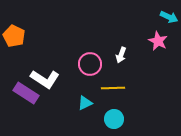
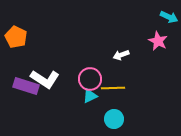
orange pentagon: moved 2 px right, 1 px down
white arrow: rotated 49 degrees clockwise
pink circle: moved 15 px down
purple rectangle: moved 7 px up; rotated 15 degrees counterclockwise
cyan triangle: moved 5 px right, 7 px up
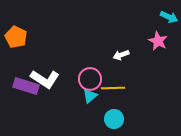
cyan triangle: rotated 14 degrees counterclockwise
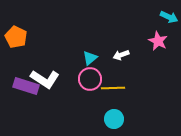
cyan triangle: moved 38 px up
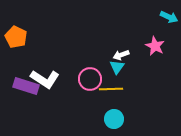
pink star: moved 3 px left, 5 px down
cyan triangle: moved 27 px right, 9 px down; rotated 14 degrees counterclockwise
yellow line: moved 2 px left, 1 px down
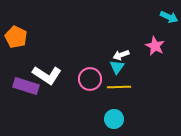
white L-shape: moved 2 px right, 4 px up
yellow line: moved 8 px right, 2 px up
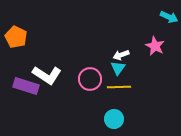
cyan triangle: moved 1 px right, 1 px down
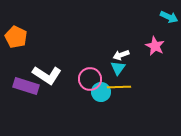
cyan circle: moved 13 px left, 27 px up
